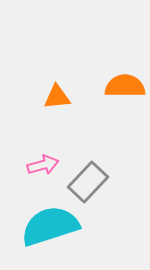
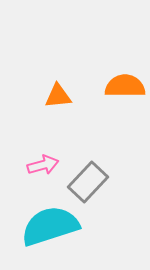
orange triangle: moved 1 px right, 1 px up
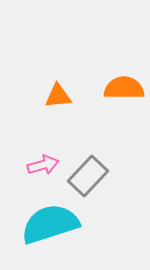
orange semicircle: moved 1 px left, 2 px down
gray rectangle: moved 6 px up
cyan semicircle: moved 2 px up
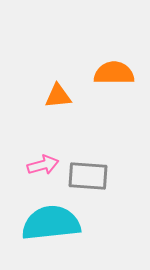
orange semicircle: moved 10 px left, 15 px up
gray rectangle: rotated 51 degrees clockwise
cyan semicircle: moved 1 px right, 1 px up; rotated 12 degrees clockwise
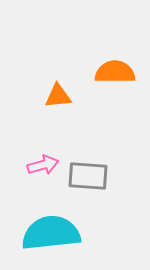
orange semicircle: moved 1 px right, 1 px up
cyan semicircle: moved 10 px down
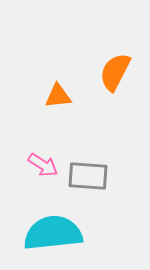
orange semicircle: rotated 63 degrees counterclockwise
pink arrow: rotated 48 degrees clockwise
cyan semicircle: moved 2 px right
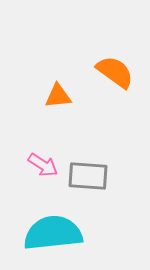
orange semicircle: rotated 99 degrees clockwise
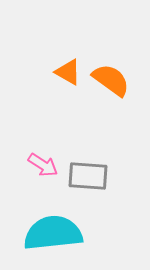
orange semicircle: moved 4 px left, 8 px down
orange triangle: moved 10 px right, 24 px up; rotated 36 degrees clockwise
